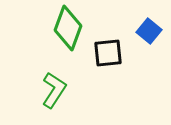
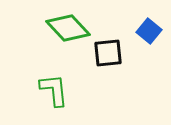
green diamond: rotated 63 degrees counterclockwise
green L-shape: rotated 39 degrees counterclockwise
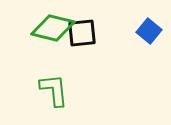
green diamond: moved 15 px left; rotated 33 degrees counterclockwise
black square: moved 26 px left, 20 px up
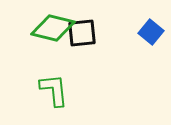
blue square: moved 2 px right, 1 px down
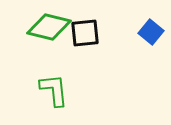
green diamond: moved 4 px left, 1 px up
black square: moved 3 px right
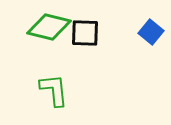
black square: rotated 8 degrees clockwise
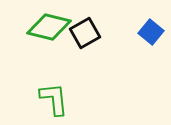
black square: rotated 32 degrees counterclockwise
green L-shape: moved 9 px down
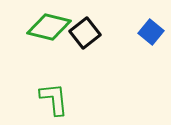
black square: rotated 8 degrees counterclockwise
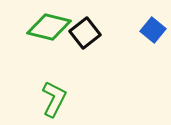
blue square: moved 2 px right, 2 px up
green L-shape: rotated 33 degrees clockwise
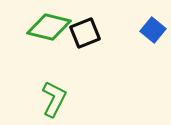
black square: rotated 16 degrees clockwise
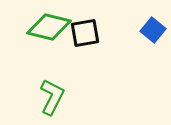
black square: rotated 12 degrees clockwise
green L-shape: moved 2 px left, 2 px up
